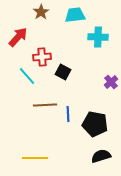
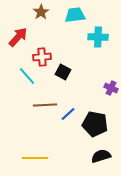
purple cross: moved 6 px down; rotated 24 degrees counterclockwise
blue line: rotated 49 degrees clockwise
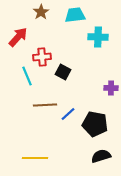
cyan line: rotated 18 degrees clockwise
purple cross: rotated 24 degrees counterclockwise
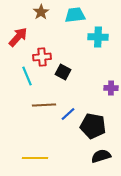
brown line: moved 1 px left
black pentagon: moved 2 px left, 2 px down
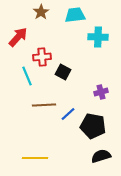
purple cross: moved 10 px left, 4 px down; rotated 16 degrees counterclockwise
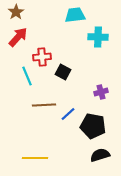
brown star: moved 25 px left
black semicircle: moved 1 px left, 1 px up
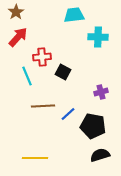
cyan trapezoid: moved 1 px left
brown line: moved 1 px left, 1 px down
